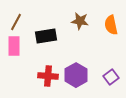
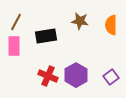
orange semicircle: rotated 12 degrees clockwise
red cross: rotated 18 degrees clockwise
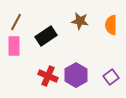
black rectangle: rotated 25 degrees counterclockwise
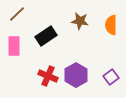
brown line: moved 1 px right, 8 px up; rotated 18 degrees clockwise
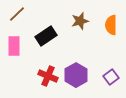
brown star: rotated 24 degrees counterclockwise
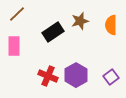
black rectangle: moved 7 px right, 4 px up
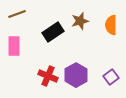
brown line: rotated 24 degrees clockwise
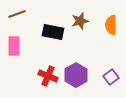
black rectangle: rotated 45 degrees clockwise
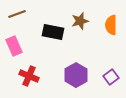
pink rectangle: rotated 24 degrees counterclockwise
red cross: moved 19 px left
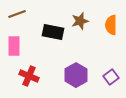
pink rectangle: rotated 24 degrees clockwise
